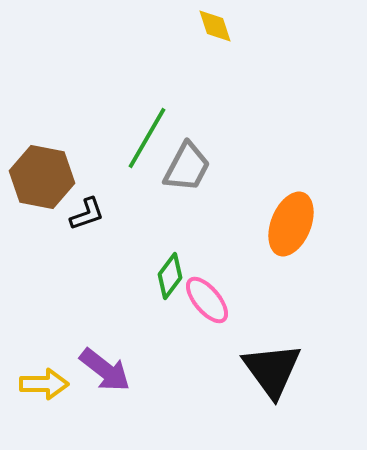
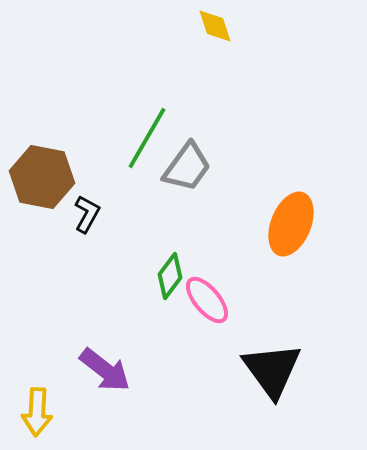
gray trapezoid: rotated 8 degrees clockwise
black L-shape: rotated 42 degrees counterclockwise
yellow arrow: moved 7 px left, 28 px down; rotated 93 degrees clockwise
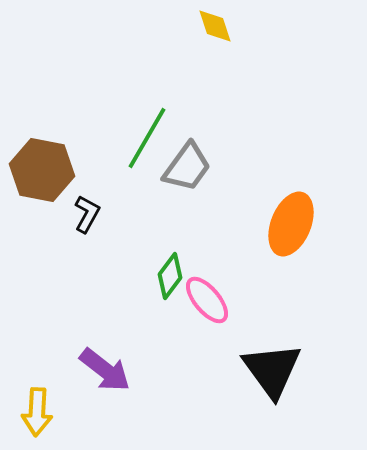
brown hexagon: moved 7 px up
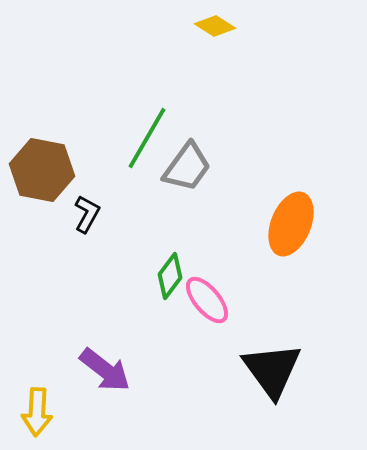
yellow diamond: rotated 39 degrees counterclockwise
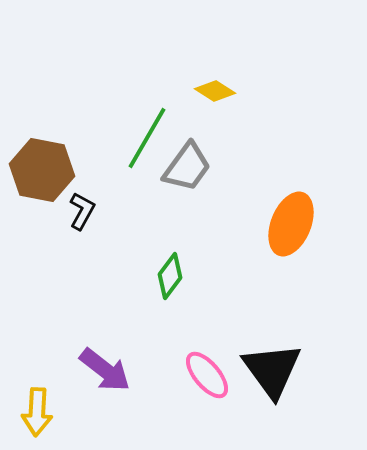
yellow diamond: moved 65 px down
black L-shape: moved 5 px left, 3 px up
pink ellipse: moved 75 px down
